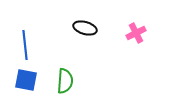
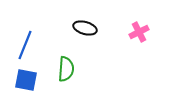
pink cross: moved 3 px right, 1 px up
blue line: rotated 28 degrees clockwise
green semicircle: moved 1 px right, 12 px up
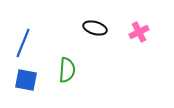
black ellipse: moved 10 px right
blue line: moved 2 px left, 2 px up
green semicircle: moved 1 px right, 1 px down
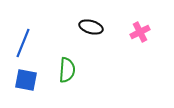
black ellipse: moved 4 px left, 1 px up
pink cross: moved 1 px right
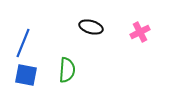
blue square: moved 5 px up
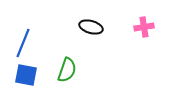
pink cross: moved 4 px right, 5 px up; rotated 18 degrees clockwise
green semicircle: rotated 15 degrees clockwise
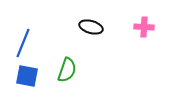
pink cross: rotated 12 degrees clockwise
blue square: moved 1 px right, 1 px down
